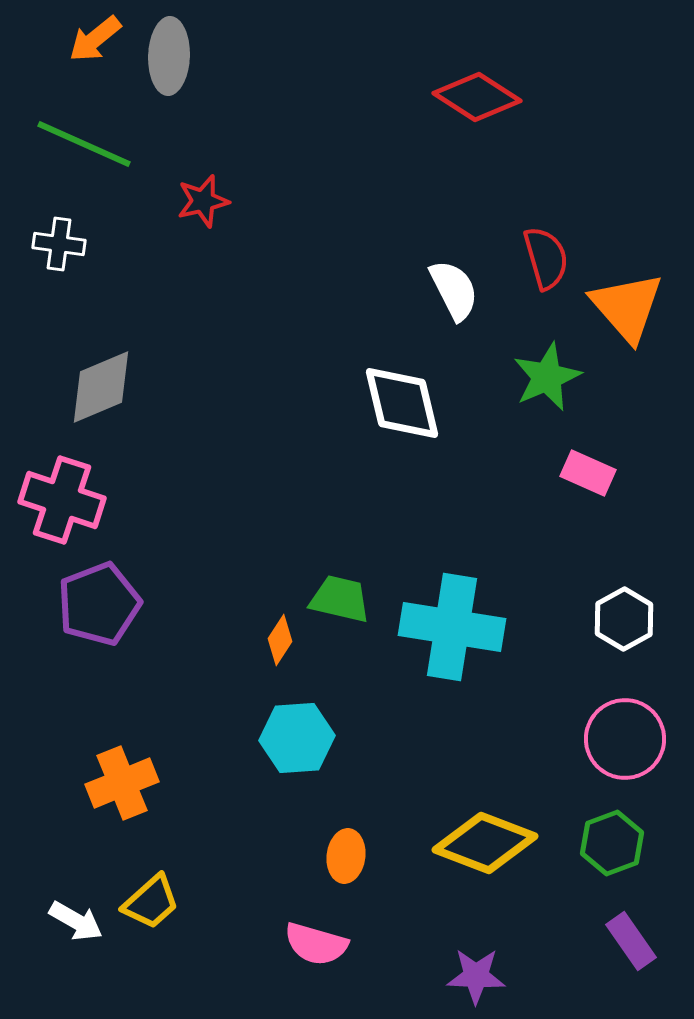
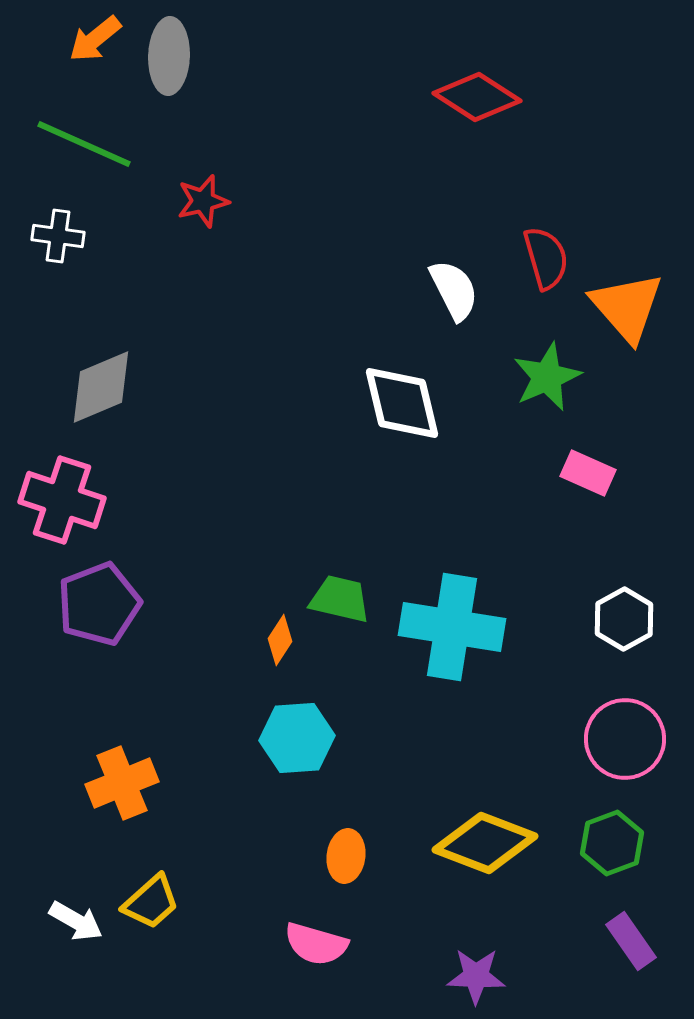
white cross: moved 1 px left, 8 px up
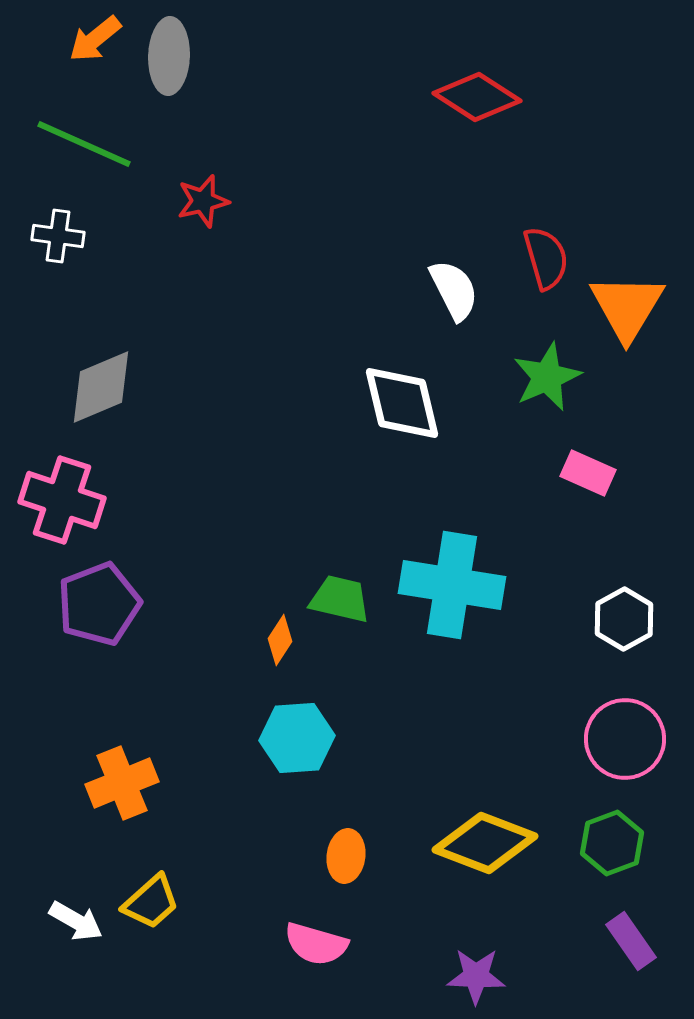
orange triangle: rotated 12 degrees clockwise
cyan cross: moved 42 px up
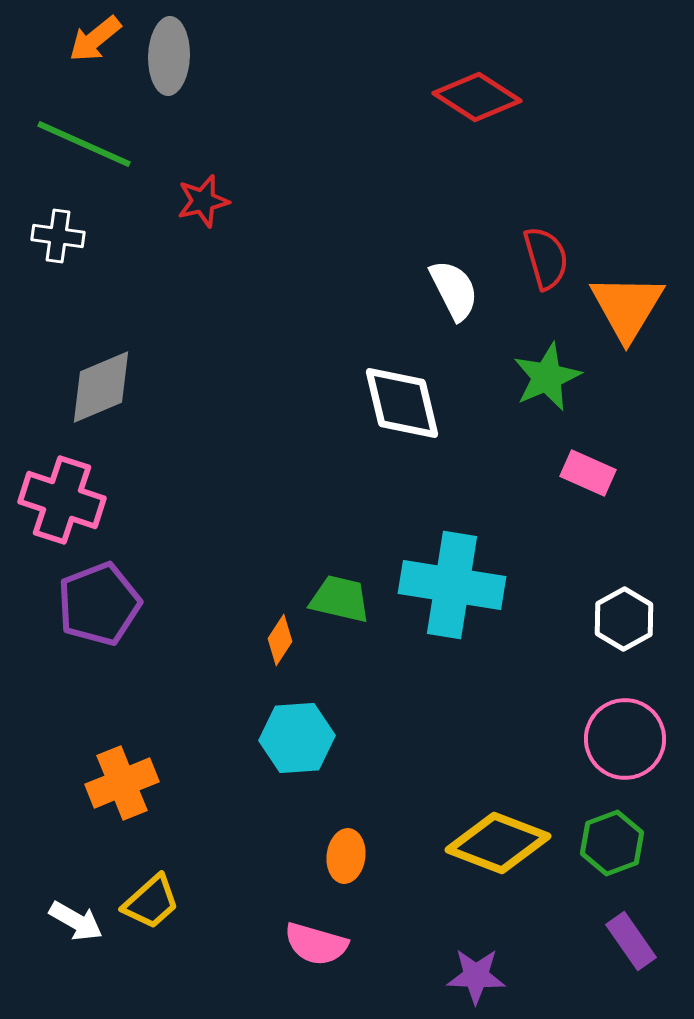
yellow diamond: moved 13 px right
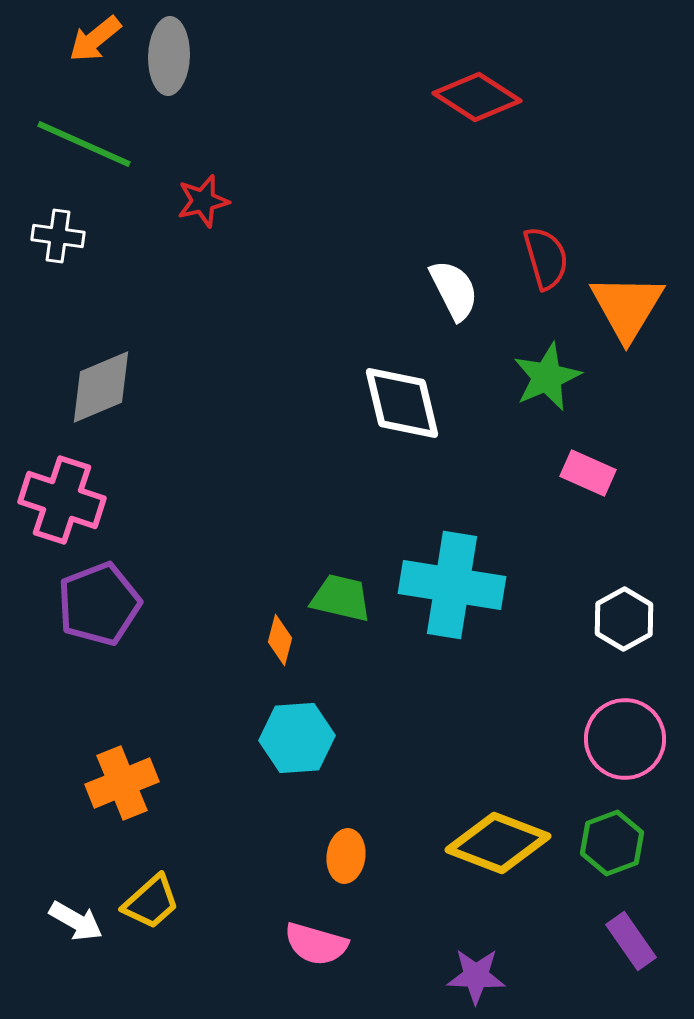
green trapezoid: moved 1 px right, 1 px up
orange diamond: rotated 18 degrees counterclockwise
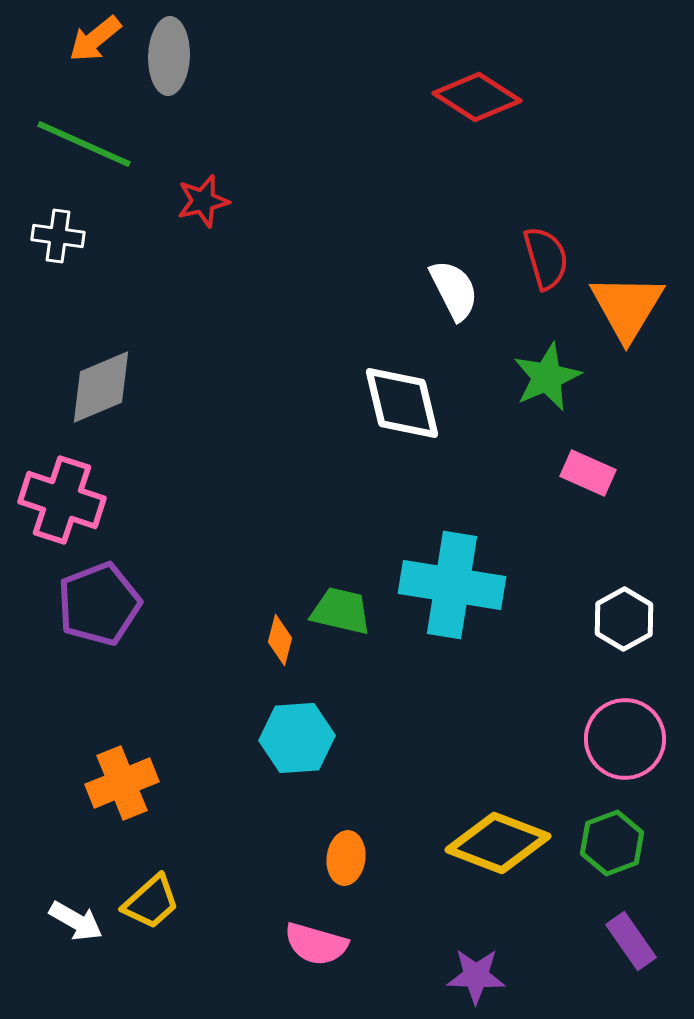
green trapezoid: moved 13 px down
orange ellipse: moved 2 px down
